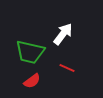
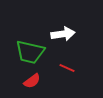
white arrow: rotated 45 degrees clockwise
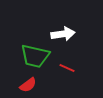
green trapezoid: moved 5 px right, 4 px down
red semicircle: moved 4 px left, 4 px down
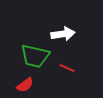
red semicircle: moved 3 px left
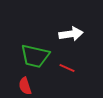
white arrow: moved 8 px right
red semicircle: moved 1 px down; rotated 108 degrees clockwise
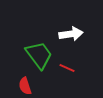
green trapezoid: moved 4 px right, 1 px up; rotated 140 degrees counterclockwise
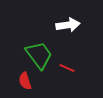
white arrow: moved 3 px left, 9 px up
red semicircle: moved 5 px up
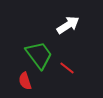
white arrow: rotated 25 degrees counterclockwise
red line: rotated 14 degrees clockwise
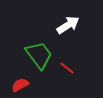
red semicircle: moved 5 px left, 4 px down; rotated 78 degrees clockwise
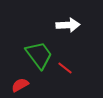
white arrow: rotated 30 degrees clockwise
red line: moved 2 px left
